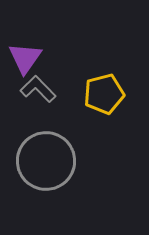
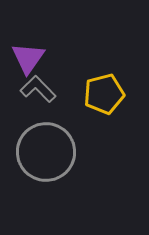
purple triangle: moved 3 px right
gray circle: moved 9 px up
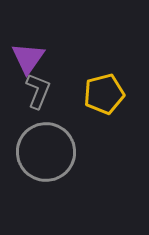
gray L-shape: moved 2 px down; rotated 66 degrees clockwise
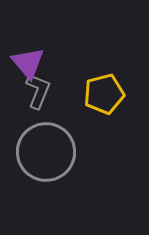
purple triangle: moved 5 px down; rotated 15 degrees counterclockwise
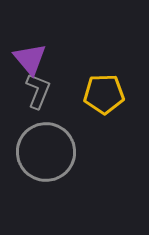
purple triangle: moved 2 px right, 4 px up
yellow pentagon: rotated 12 degrees clockwise
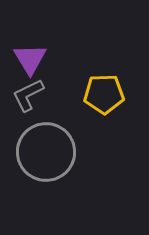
purple triangle: rotated 9 degrees clockwise
gray L-shape: moved 10 px left, 4 px down; rotated 138 degrees counterclockwise
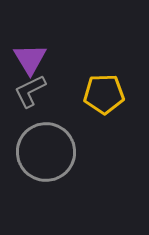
gray L-shape: moved 2 px right, 4 px up
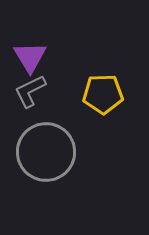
purple triangle: moved 2 px up
yellow pentagon: moved 1 px left
